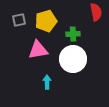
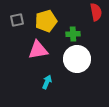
gray square: moved 2 px left
white circle: moved 4 px right
cyan arrow: rotated 24 degrees clockwise
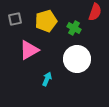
red semicircle: moved 1 px left; rotated 30 degrees clockwise
gray square: moved 2 px left, 1 px up
green cross: moved 1 px right, 6 px up; rotated 32 degrees clockwise
pink triangle: moved 9 px left; rotated 20 degrees counterclockwise
cyan arrow: moved 3 px up
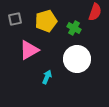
cyan arrow: moved 2 px up
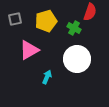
red semicircle: moved 5 px left
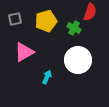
pink triangle: moved 5 px left, 2 px down
white circle: moved 1 px right, 1 px down
